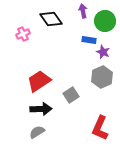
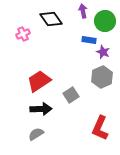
gray semicircle: moved 1 px left, 2 px down
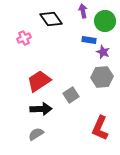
pink cross: moved 1 px right, 4 px down
gray hexagon: rotated 20 degrees clockwise
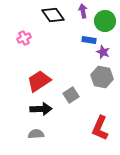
black diamond: moved 2 px right, 4 px up
gray hexagon: rotated 15 degrees clockwise
gray semicircle: rotated 28 degrees clockwise
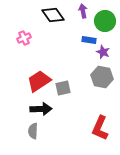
gray square: moved 8 px left, 7 px up; rotated 21 degrees clockwise
gray semicircle: moved 3 px left, 3 px up; rotated 84 degrees counterclockwise
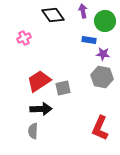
purple star: moved 2 px down; rotated 16 degrees counterclockwise
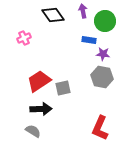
gray semicircle: rotated 119 degrees clockwise
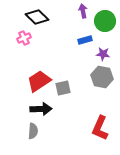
black diamond: moved 16 px left, 2 px down; rotated 10 degrees counterclockwise
blue rectangle: moved 4 px left; rotated 24 degrees counterclockwise
gray semicircle: rotated 63 degrees clockwise
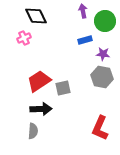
black diamond: moved 1 px left, 1 px up; rotated 20 degrees clockwise
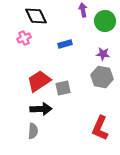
purple arrow: moved 1 px up
blue rectangle: moved 20 px left, 4 px down
